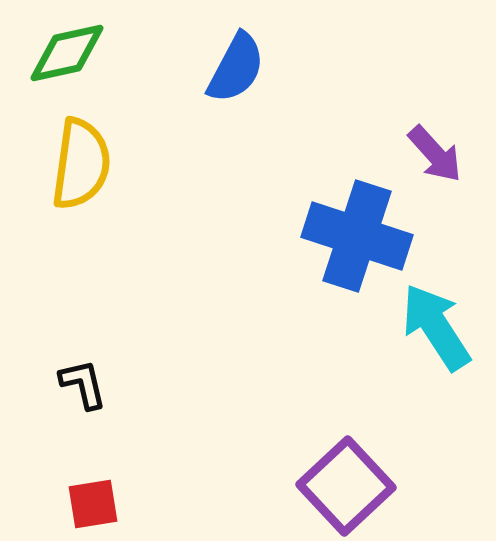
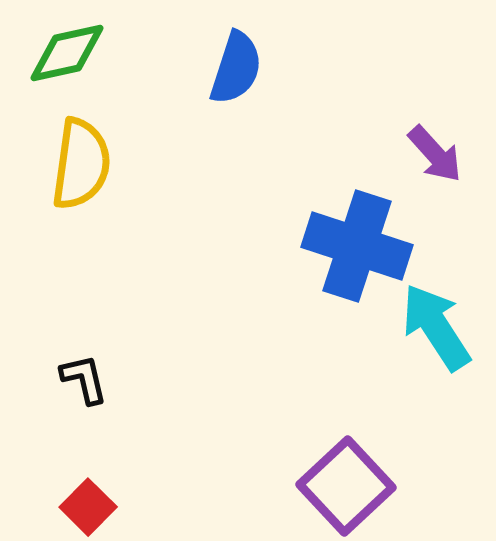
blue semicircle: rotated 10 degrees counterclockwise
blue cross: moved 10 px down
black L-shape: moved 1 px right, 5 px up
red square: moved 5 px left, 3 px down; rotated 36 degrees counterclockwise
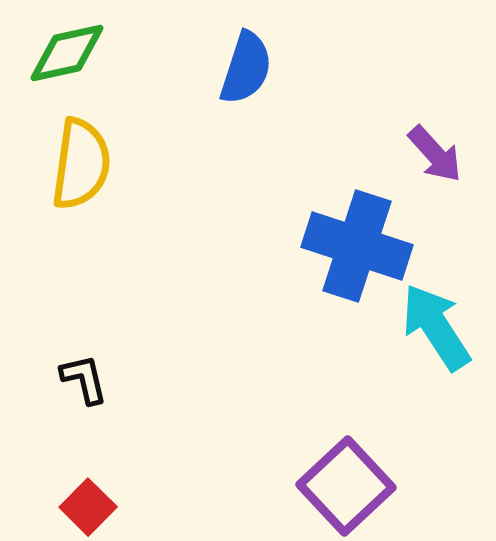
blue semicircle: moved 10 px right
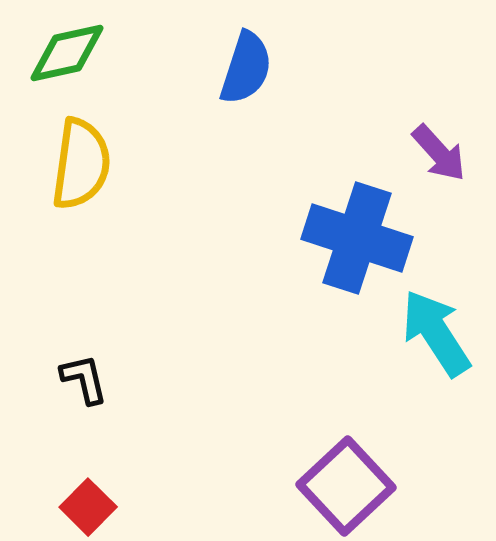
purple arrow: moved 4 px right, 1 px up
blue cross: moved 8 px up
cyan arrow: moved 6 px down
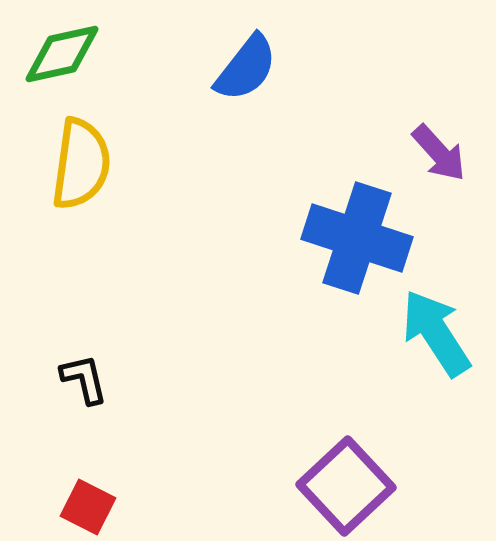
green diamond: moved 5 px left, 1 px down
blue semicircle: rotated 20 degrees clockwise
red square: rotated 18 degrees counterclockwise
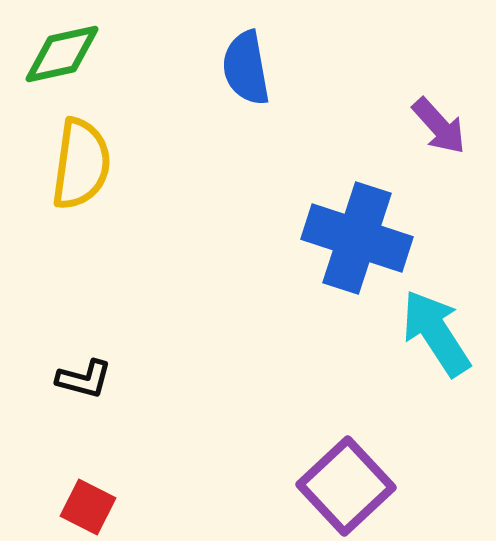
blue semicircle: rotated 132 degrees clockwise
purple arrow: moved 27 px up
black L-shape: rotated 118 degrees clockwise
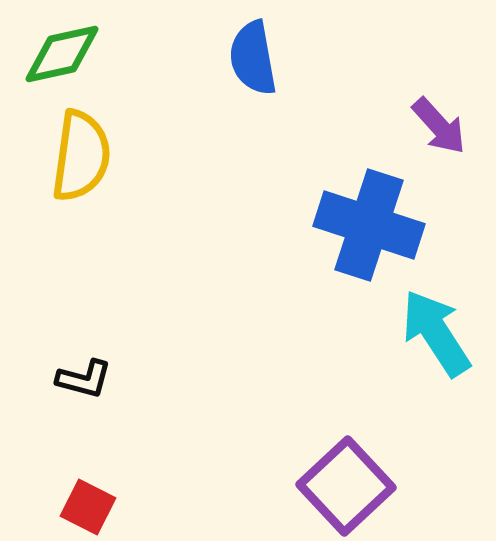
blue semicircle: moved 7 px right, 10 px up
yellow semicircle: moved 8 px up
blue cross: moved 12 px right, 13 px up
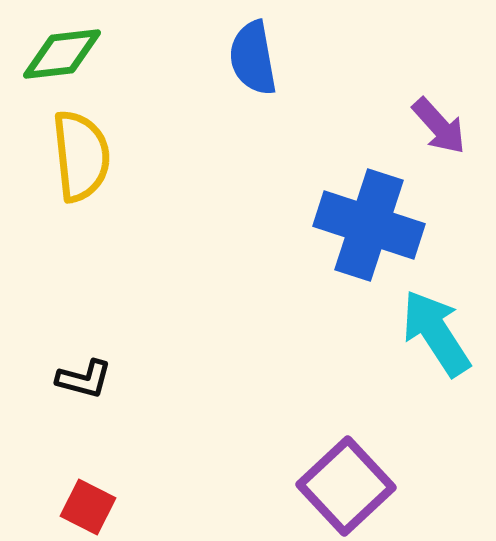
green diamond: rotated 6 degrees clockwise
yellow semicircle: rotated 14 degrees counterclockwise
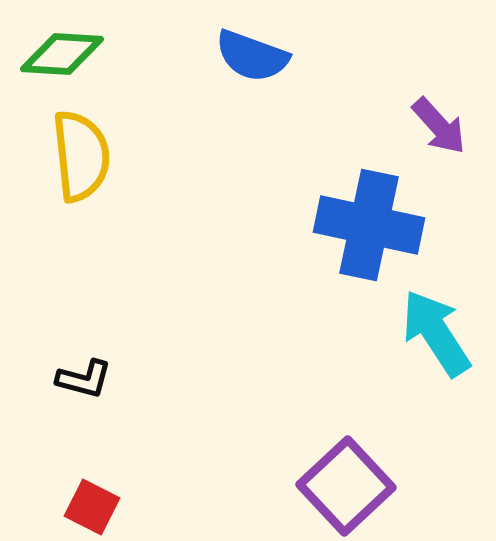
green diamond: rotated 10 degrees clockwise
blue semicircle: moved 1 px left, 2 px up; rotated 60 degrees counterclockwise
blue cross: rotated 6 degrees counterclockwise
red square: moved 4 px right
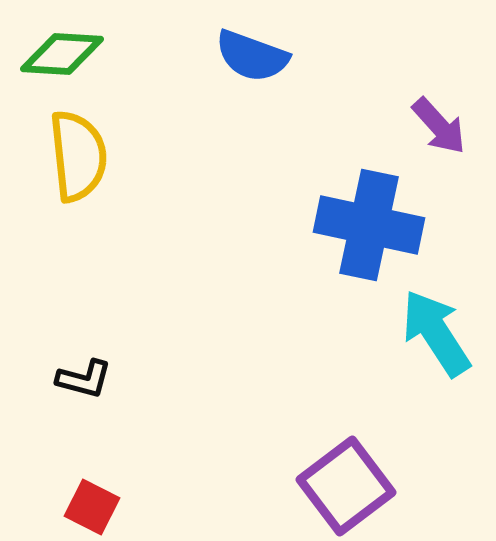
yellow semicircle: moved 3 px left
purple square: rotated 6 degrees clockwise
